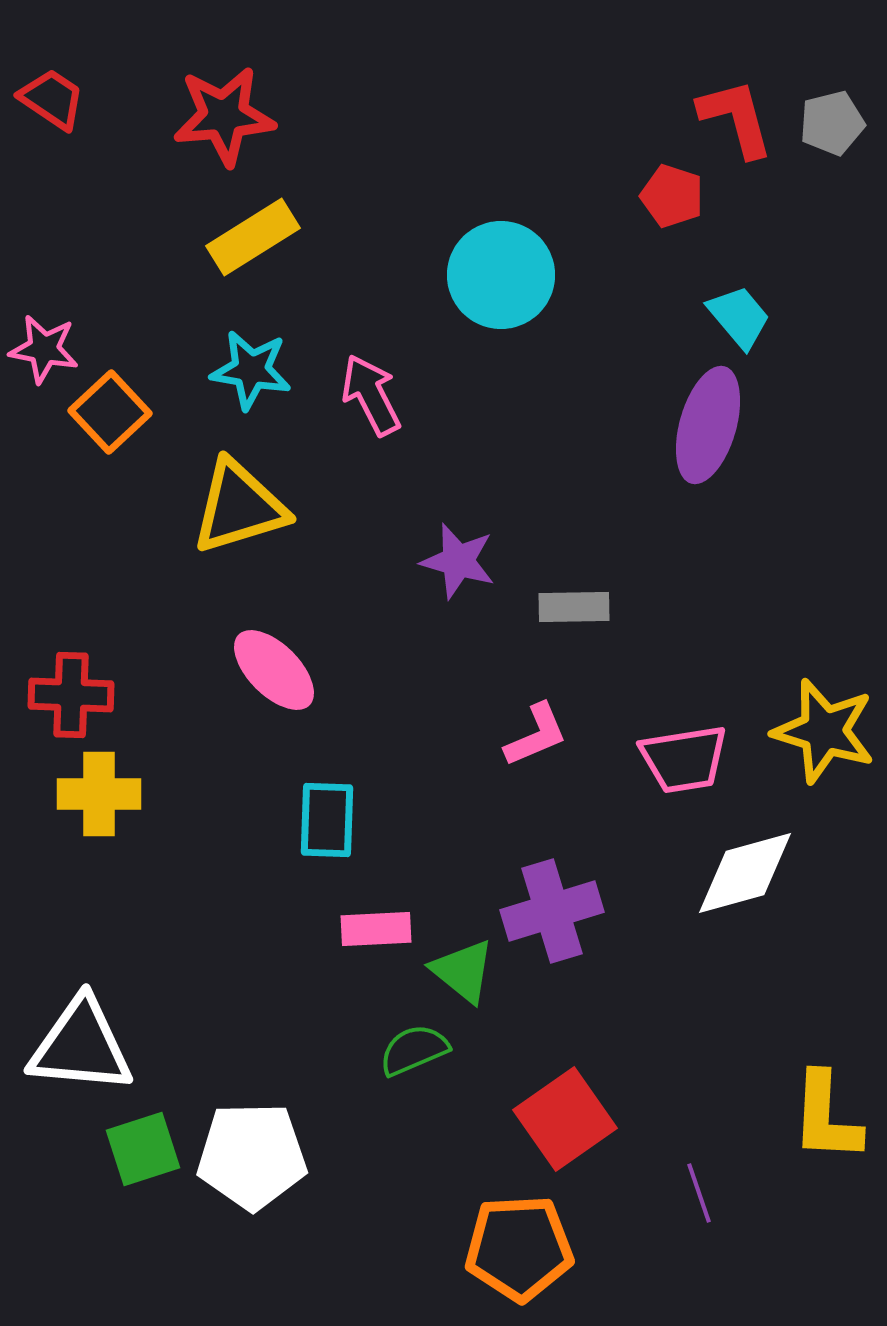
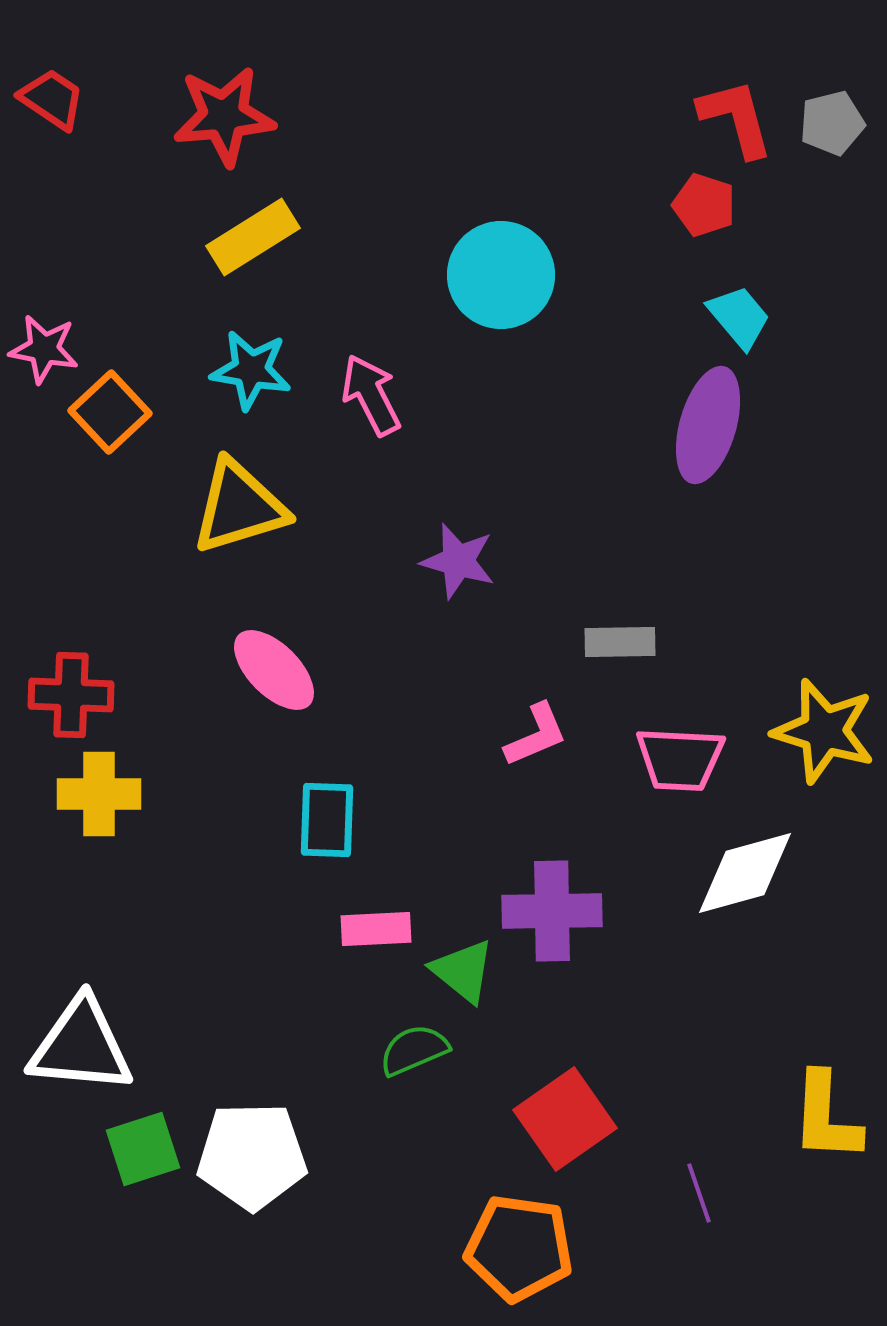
red pentagon: moved 32 px right, 9 px down
gray rectangle: moved 46 px right, 35 px down
pink trapezoid: moved 4 px left; rotated 12 degrees clockwise
purple cross: rotated 16 degrees clockwise
orange pentagon: rotated 11 degrees clockwise
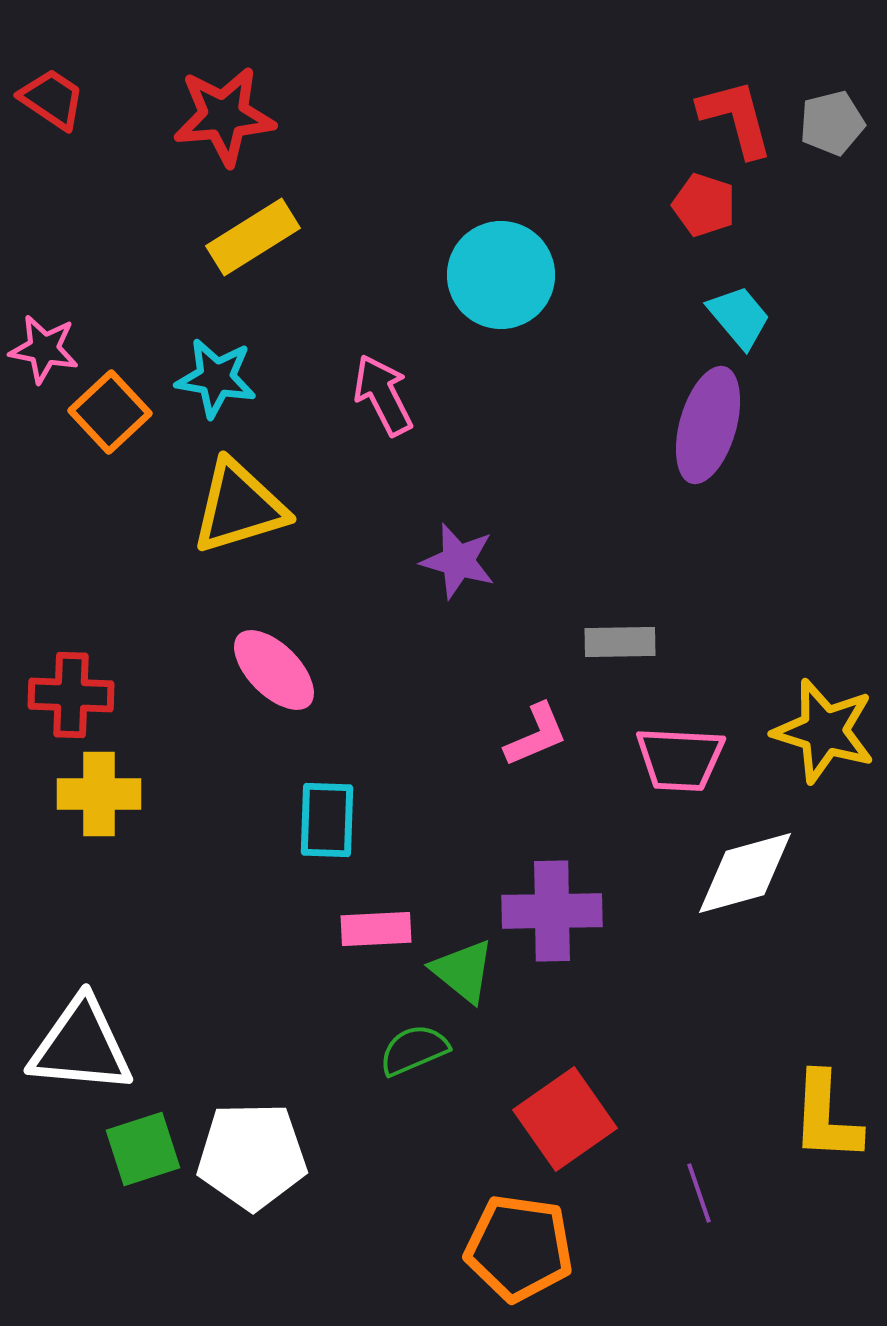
cyan star: moved 35 px left, 8 px down
pink arrow: moved 12 px right
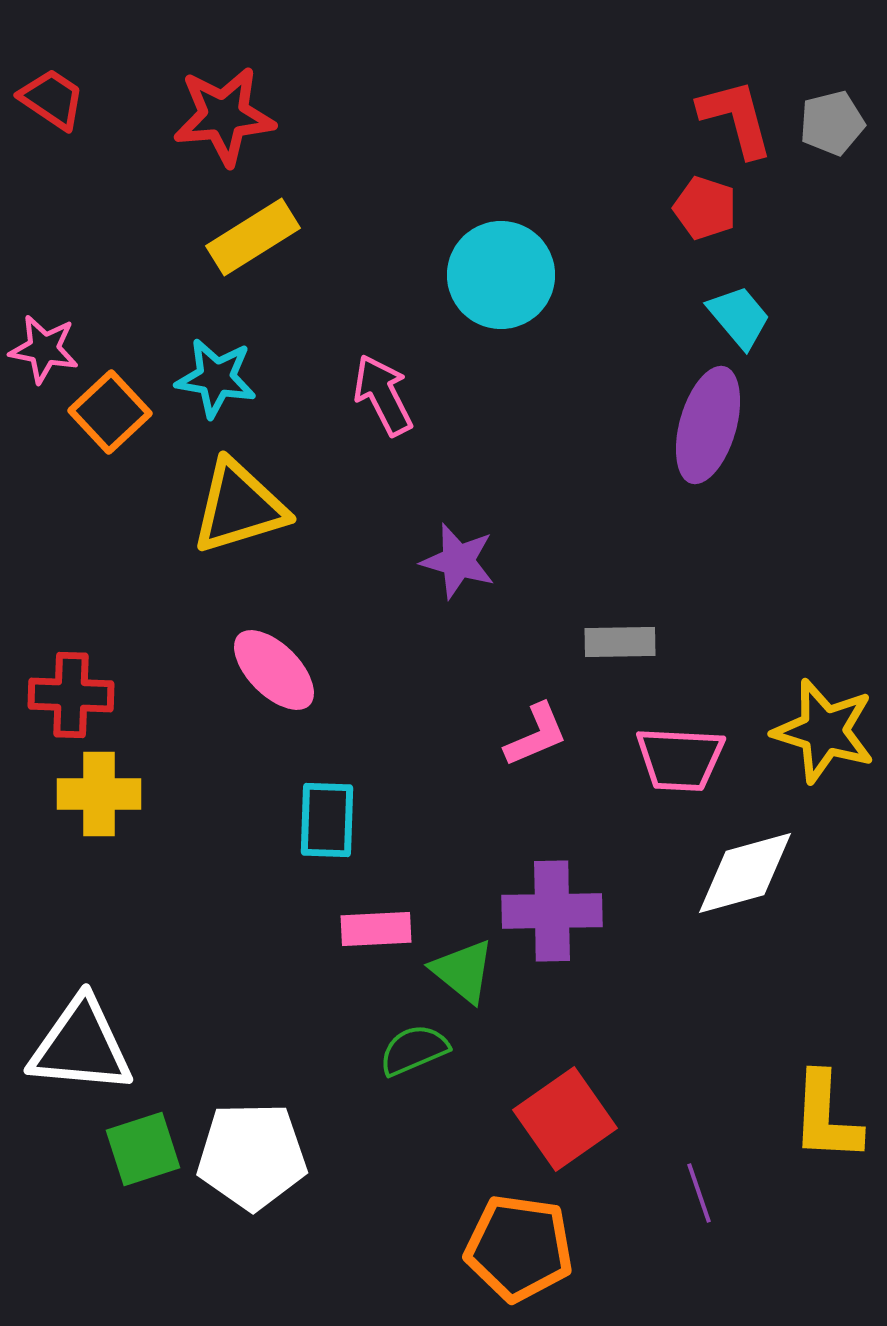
red pentagon: moved 1 px right, 3 px down
